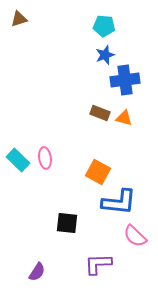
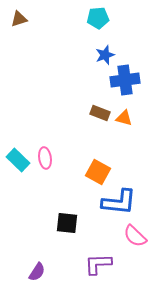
cyan pentagon: moved 6 px left, 8 px up; rotated 10 degrees counterclockwise
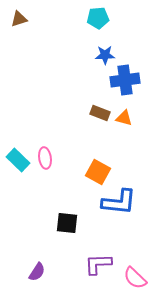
blue star: rotated 18 degrees clockwise
pink semicircle: moved 42 px down
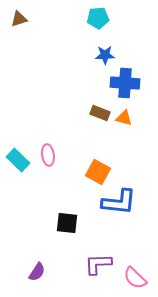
blue cross: moved 3 px down; rotated 12 degrees clockwise
pink ellipse: moved 3 px right, 3 px up
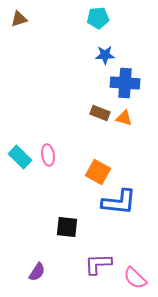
cyan rectangle: moved 2 px right, 3 px up
black square: moved 4 px down
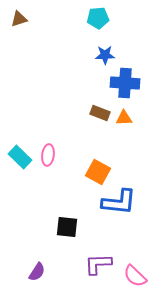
orange triangle: rotated 18 degrees counterclockwise
pink ellipse: rotated 15 degrees clockwise
pink semicircle: moved 2 px up
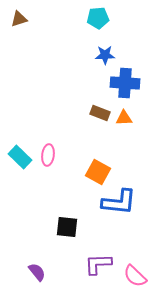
purple semicircle: rotated 72 degrees counterclockwise
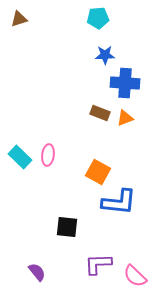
orange triangle: moved 1 px right; rotated 18 degrees counterclockwise
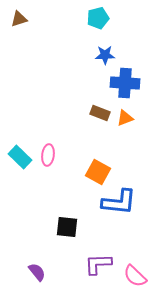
cyan pentagon: rotated 10 degrees counterclockwise
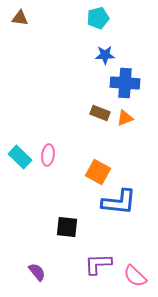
brown triangle: moved 1 px right, 1 px up; rotated 24 degrees clockwise
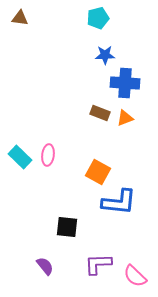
purple semicircle: moved 8 px right, 6 px up
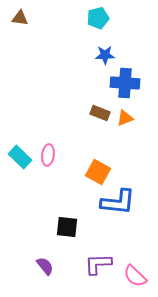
blue L-shape: moved 1 px left
